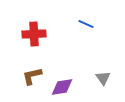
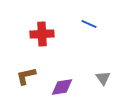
blue line: moved 3 px right
red cross: moved 8 px right
brown L-shape: moved 6 px left
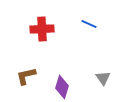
red cross: moved 5 px up
purple diamond: rotated 65 degrees counterclockwise
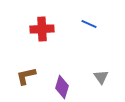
gray triangle: moved 2 px left, 1 px up
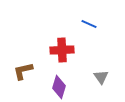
red cross: moved 20 px right, 21 px down
brown L-shape: moved 3 px left, 5 px up
purple diamond: moved 3 px left
